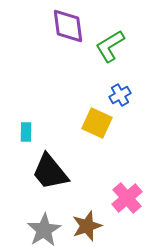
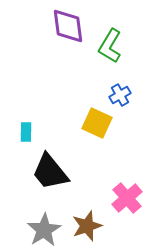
green L-shape: rotated 28 degrees counterclockwise
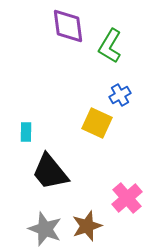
gray star: moved 1 px right, 1 px up; rotated 20 degrees counterclockwise
